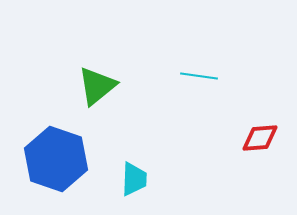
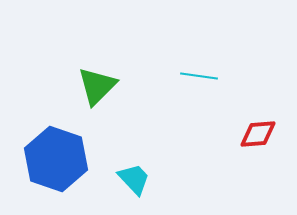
green triangle: rotated 6 degrees counterclockwise
red diamond: moved 2 px left, 4 px up
cyan trapezoid: rotated 45 degrees counterclockwise
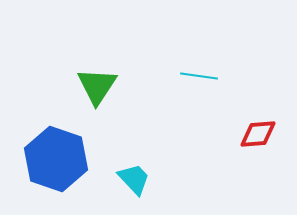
green triangle: rotated 12 degrees counterclockwise
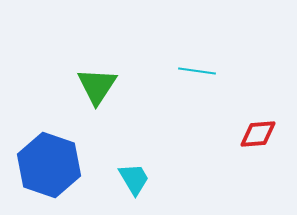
cyan line: moved 2 px left, 5 px up
blue hexagon: moved 7 px left, 6 px down
cyan trapezoid: rotated 12 degrees clockwise
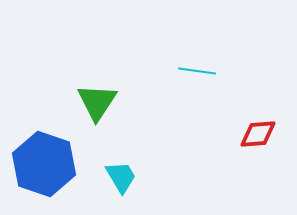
green triangle: moved 16 px down
blue hexagon: moved 5 px left, 1 px up
cyan trapezoid: moved 13 px left, 2 px up
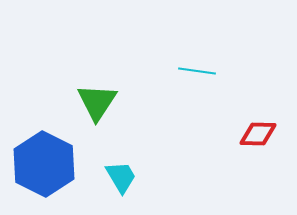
red diamond: rotated 6 degrees clockwise
blue hexagon: rotated 8 degrees clockwise
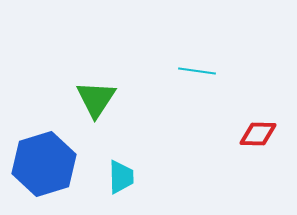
green triangle: moved 1 px left, 3 px up
blue hexagon: rotated 16 degrees clockwise
cyan trapezoid: rotated 30 degrees clockwise
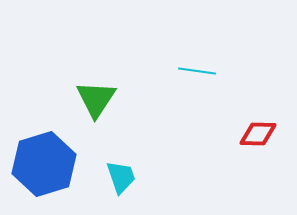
cyan trapezoid: rotated 18 degrees counterclockwise
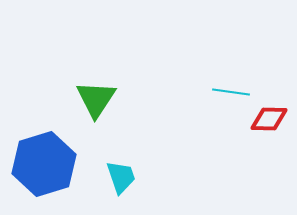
cyan line: moved 34 px right, 21 px down
red diamond: moved 11 px right, 15 px up
